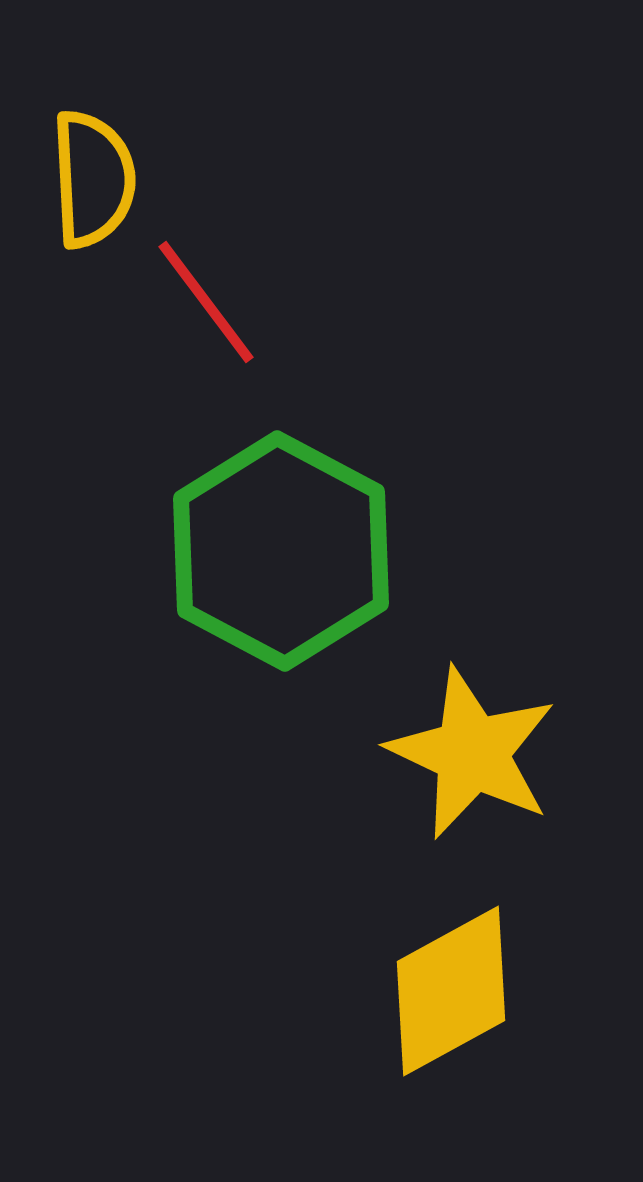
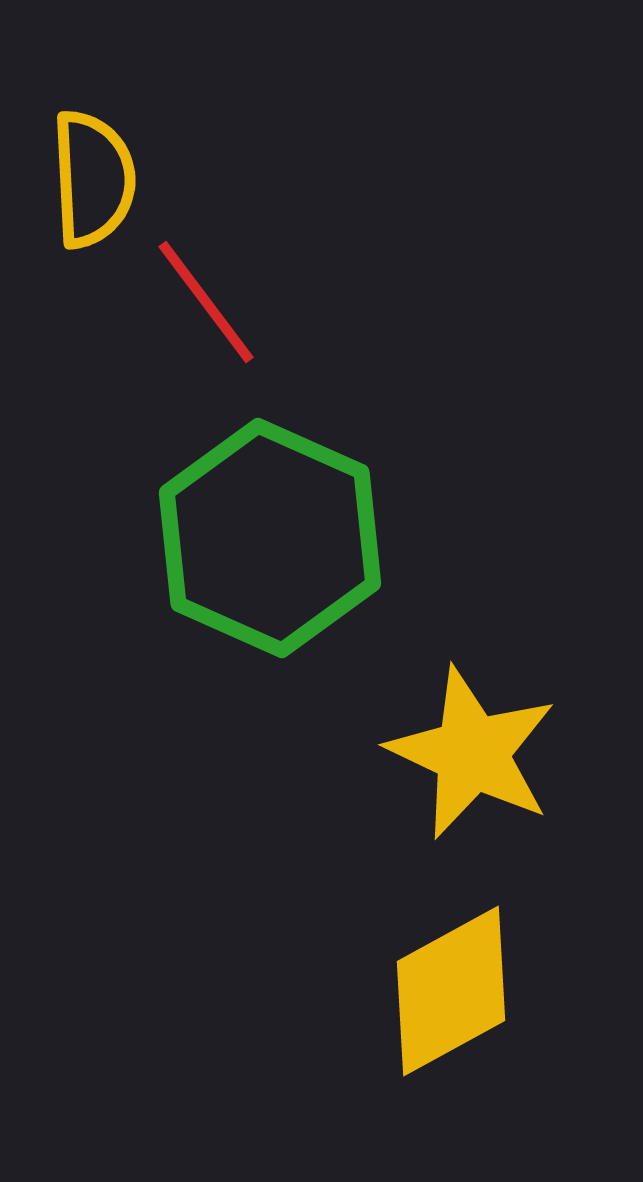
green hexagon: moved 11 px left, 13 px up; rotated 4 degrees counterclockwise
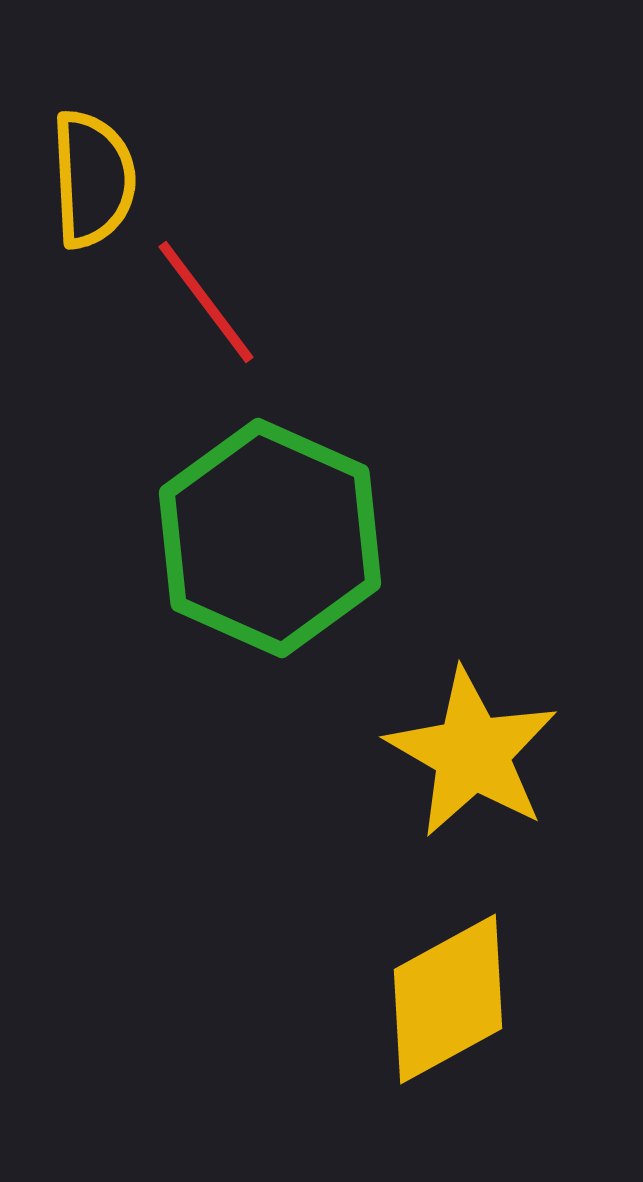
yellow star: rotated 5 degrees clockwise
yellow diamond: moved 3 px left, 8 px down
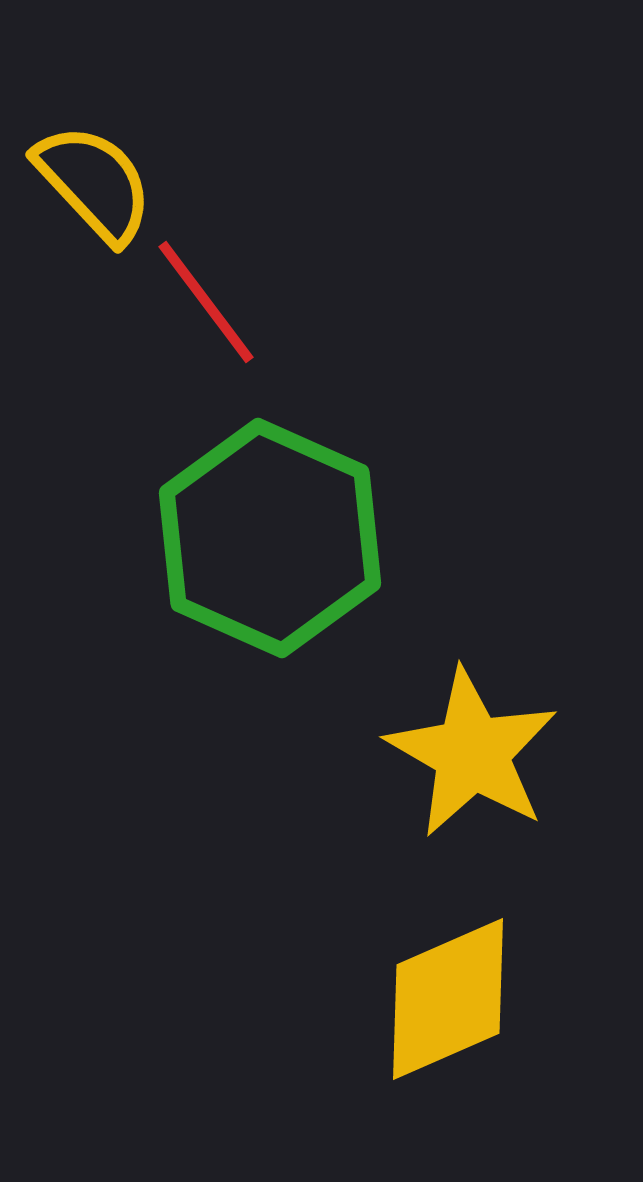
yellow semicircle: moved 1 px right, 4 px down; rotated 40 degrees counterclockwise
yellow diamond: rotated 5 degrees clockwise
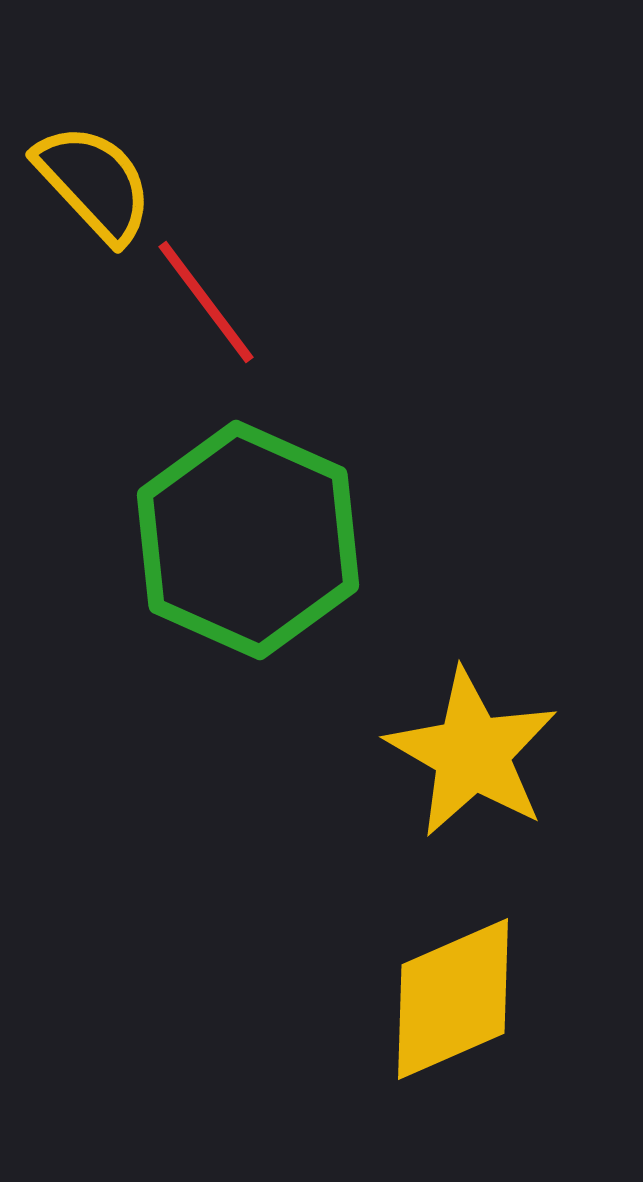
green hexagon: moved 22 px left, 2 px down
yellow diamond: moved 5 px right
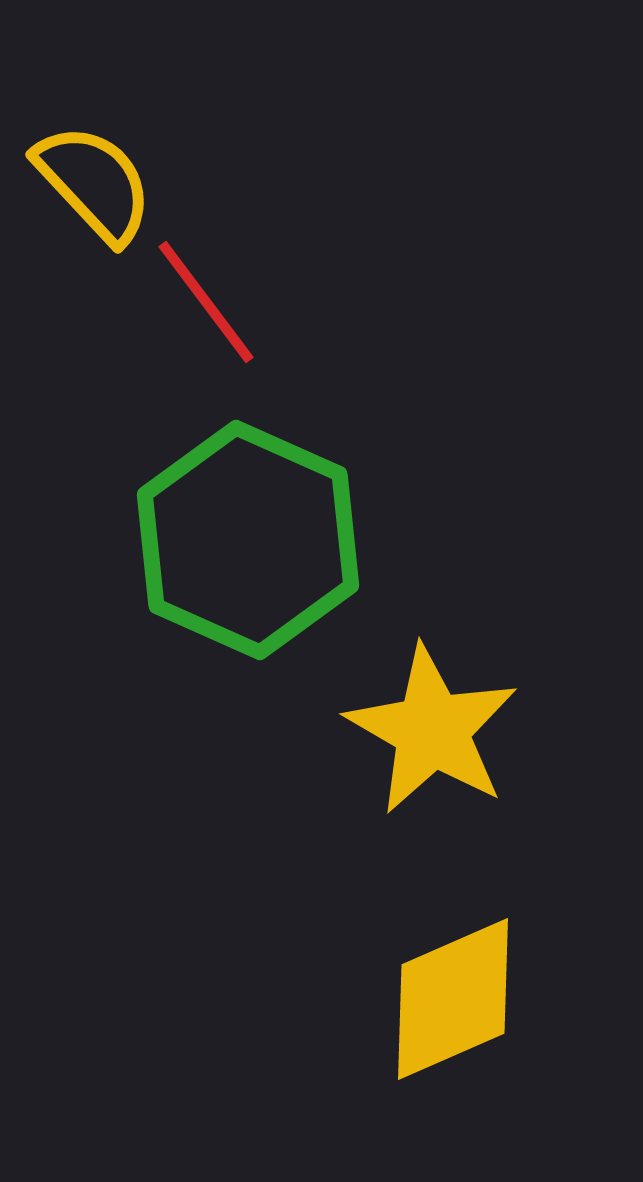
yellow star: moved 40 px left, 23 px up
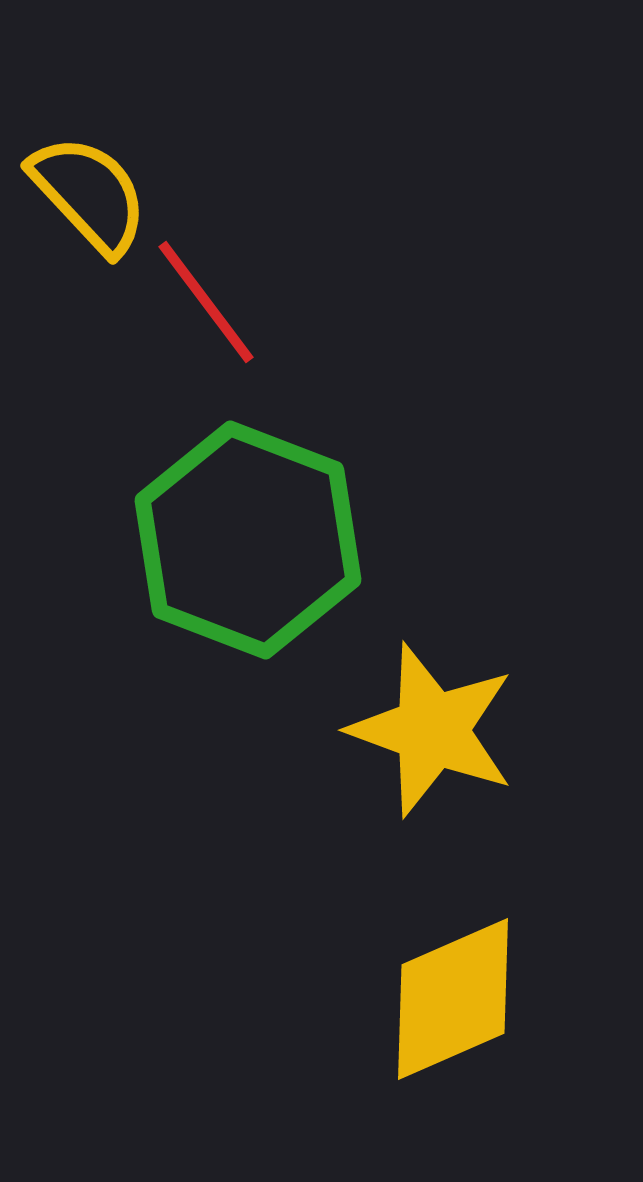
yellow semicircle: moved 5 px left, 11 px down
green hexagon: rotated 3 degrees counterclockwise
yellow star: rotated 10 degrees counterclockwise
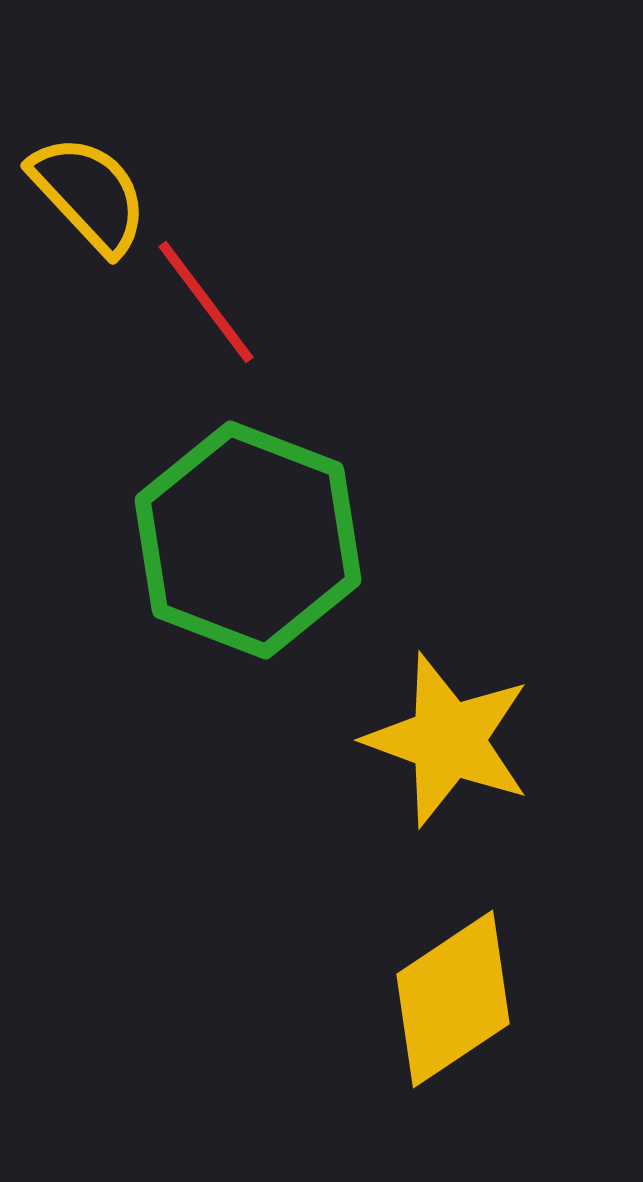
yellow star: moved 16 px right, 10 px down
yellow diamond: rotated 10 degrees counterclockwise
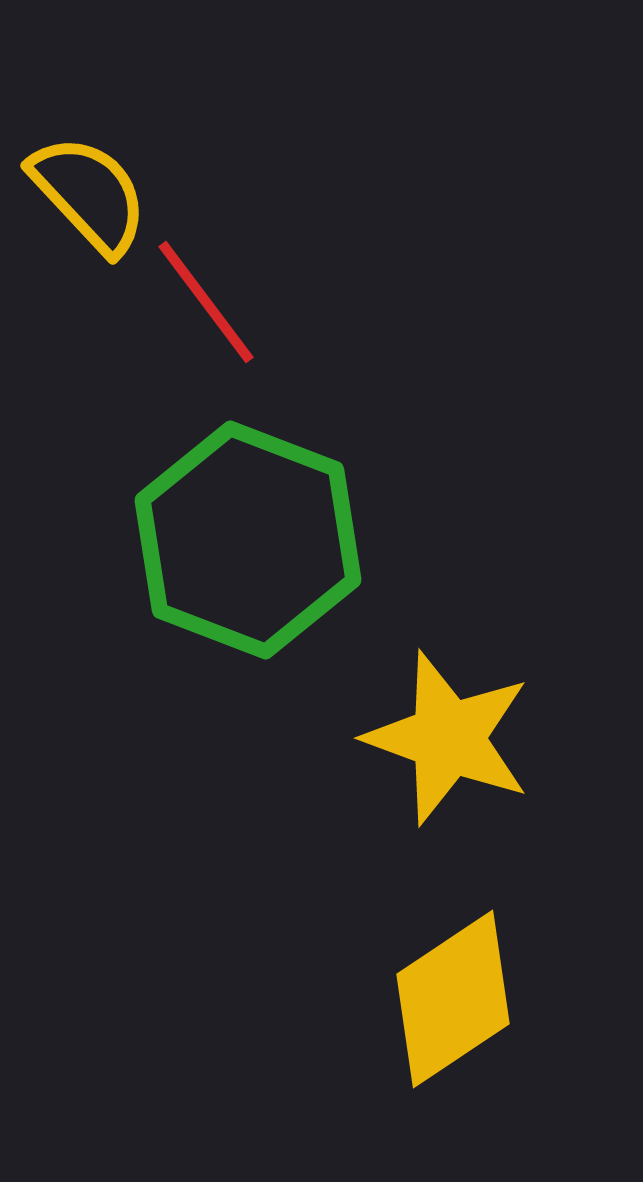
yellow star: moved 2 px up
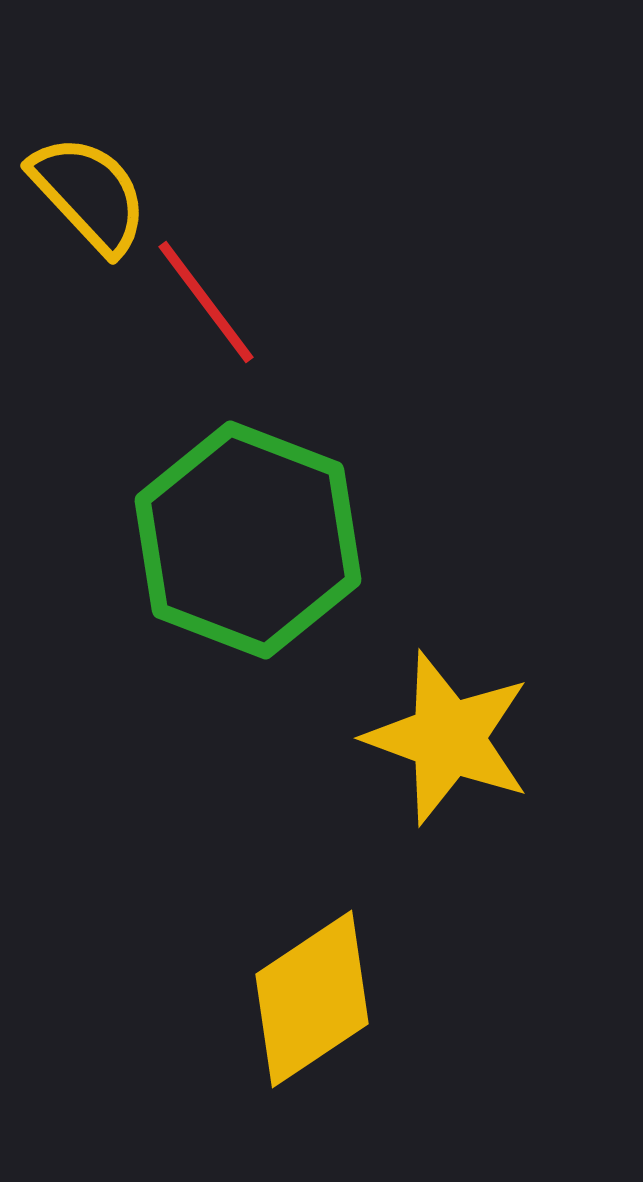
yellow diamond: moved 141 px left
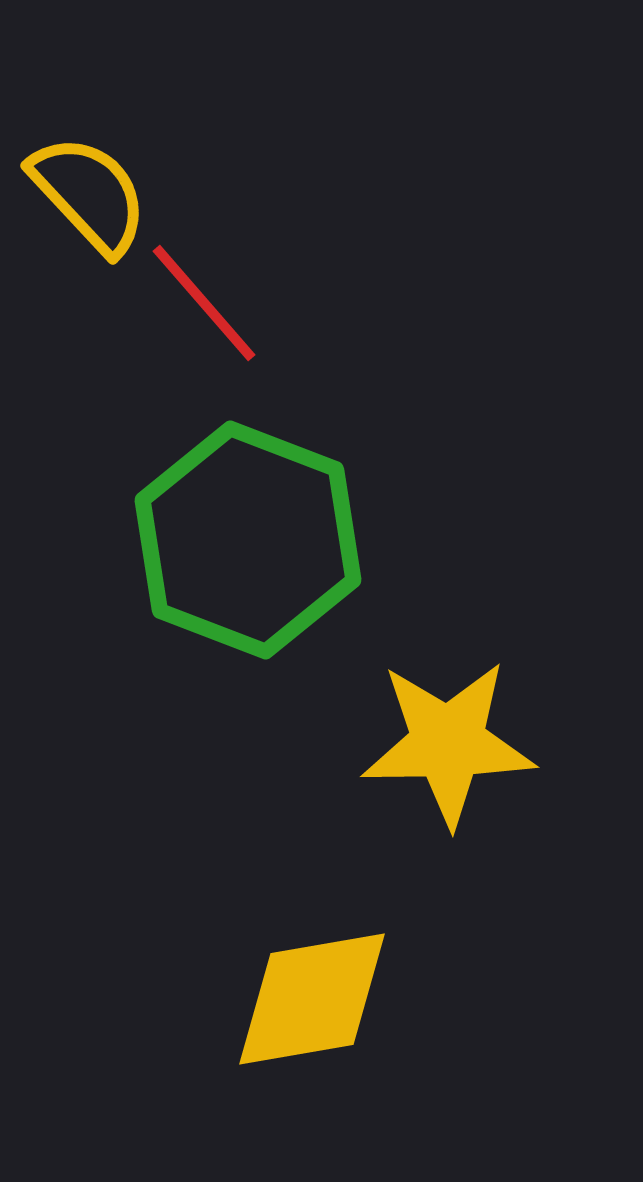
red line: moved 2 px left, 1 px down; rotated 4 degrees counterclockwise
yellow star: moved 5 px down; rotated 21 degrees counterclockwise
yellow diamond: rotated 24 degrees clockwise
